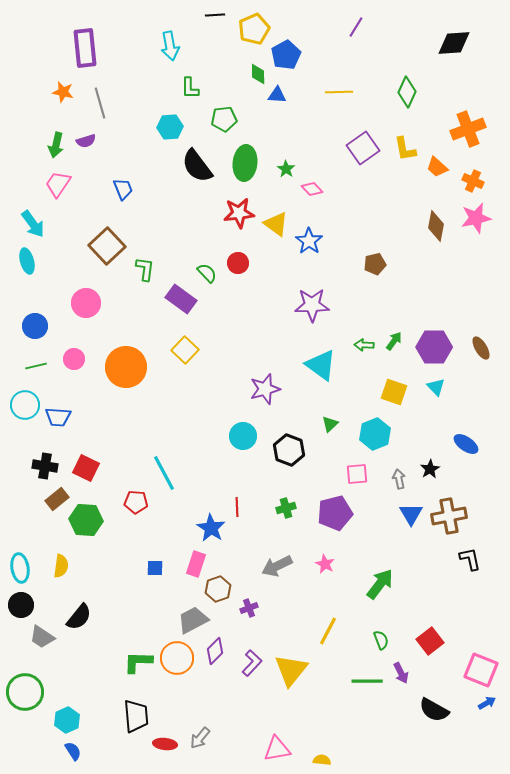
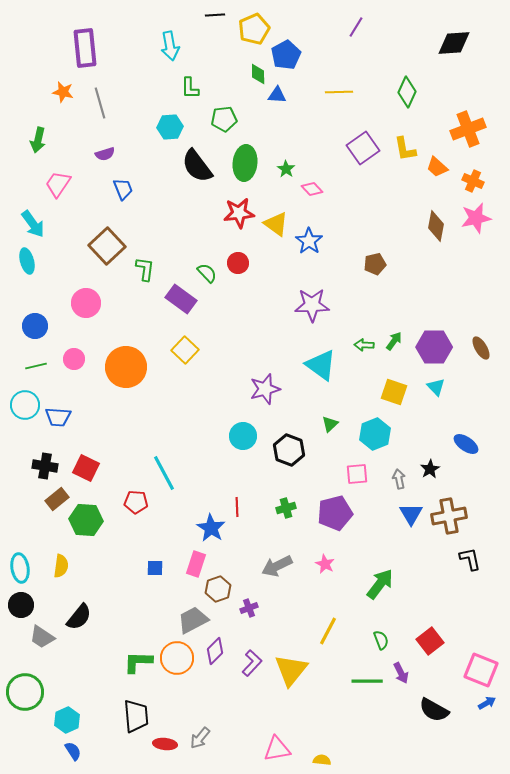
purple semicircle at (86, 141): moved 19 px right, 13 px down
green arrow at (56, 145): moved 18 px left, 5 px up
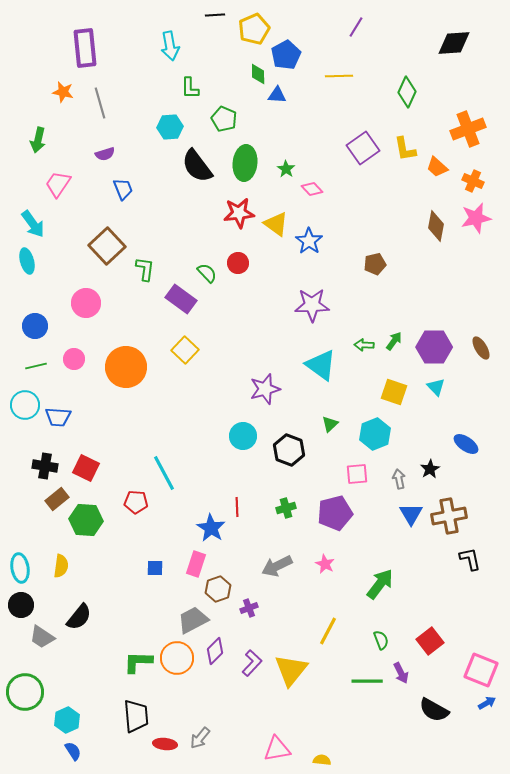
yellow line at (339, 92): moved 16 px up
green pentagon at (224, 119): rotated 30 degrees clockwise
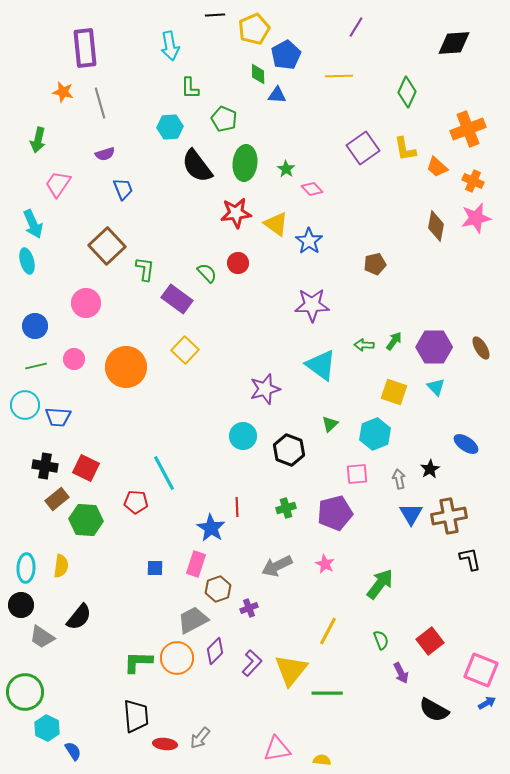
red star at (239, 213): moved 3 px left
cyan arrow at (33, 224): rotated 12 degrees clockwise
purple rectangle at (181, 299): moved 4 px left
cyan ellipse at (20, 568): moved 6 px right; rotated 12 degrees clockwise
green line at (367, 681): moved 40 px left, 12 px down
cyan hexagon at (67, 720): moved 20 px left, 8 px down; rotated 10 degrees counterclockwise
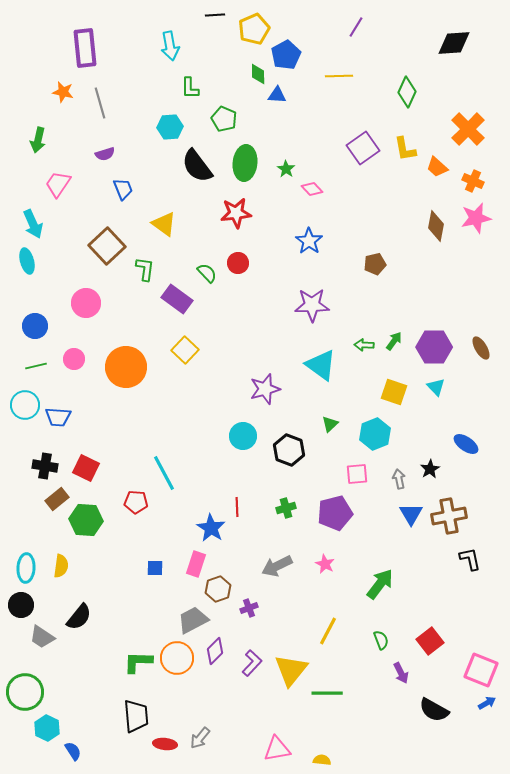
orange cross at (468, 129): rotated 24 degrees counterclockwise
yellow triangle at (276, 224): moved 112 px left
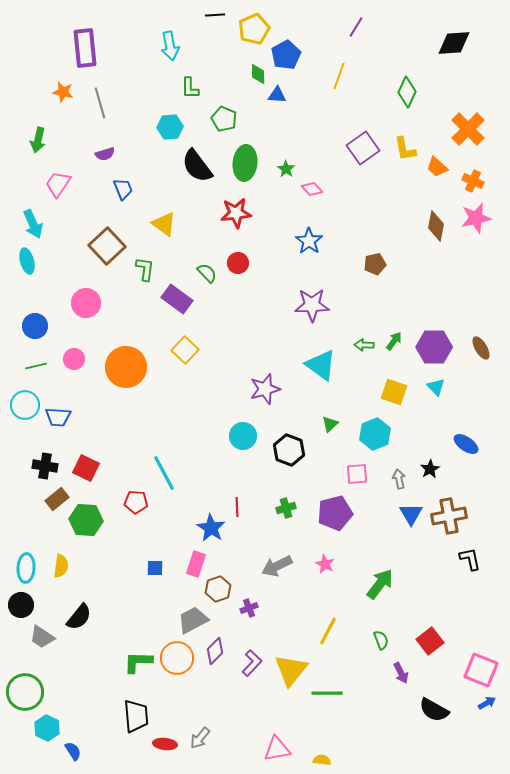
yellow line at (339, 76): rotated 68 degrees counterclockwise
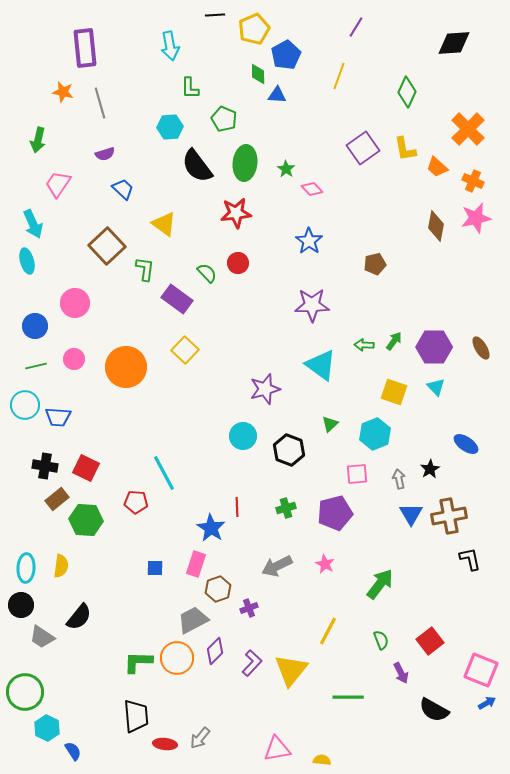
blue trapezoid at (123, 189): rotated 25 degrees counterclockwise
pink circle at (86, 303): moved 11 px left
green line at (327, 693): moved 21 px right, 4 px down
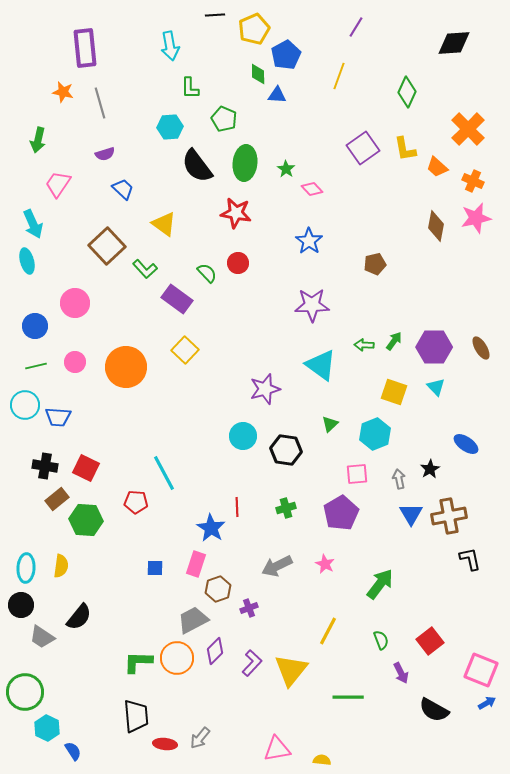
red star at (236, 213): rotated 16 degrees clockwise
green L-shape at (145, 269): rotated 130 degrees clockwise
pink circle at (74, 359): moved 1 px right, 3 px down
black hexagon at (289, 450): moved 3 px left; rotated 12 degrees counterclockwise
purple pentagon at (335, 513): moved 6 px right; rotated 16 degrees counterclockwise
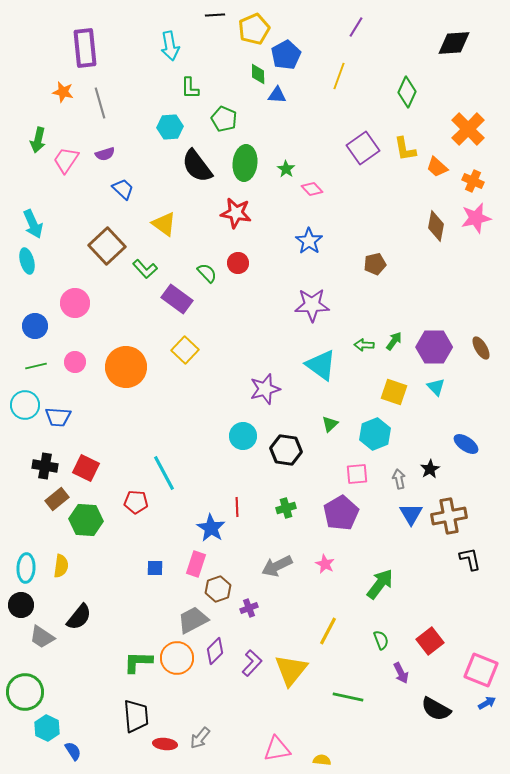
pink trapezoid at (58, 184): moved 8 px right, 24 px up
green line at (348, 697): rotated 12 degrees clockwise
black semicircle at (434, 710): moved 2 px right, 1 px up
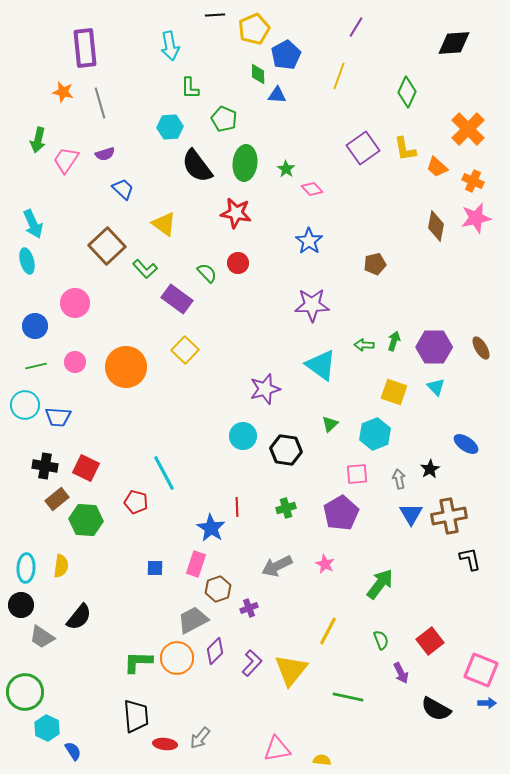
green arrow at (394, 341): rotated 18 degrees counterclockwise
red pentagon at (136, 502): rotated 10 degrees clockwise
blue arrow at (487, 703): rotated 30 degrees clockwise
